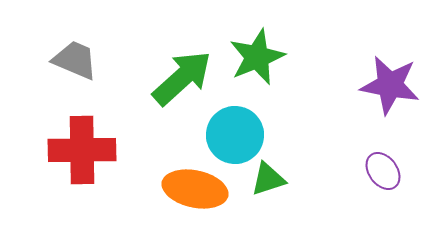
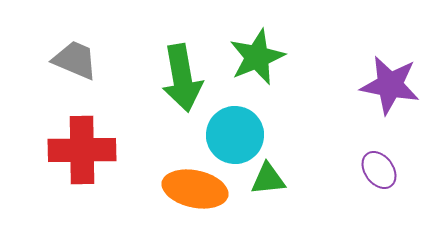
green arrow: rotated 122 degrees clockwise
purple ellipse: moved 4 px left, 1 px up
green triangle: rotated 12 degrees clockwise
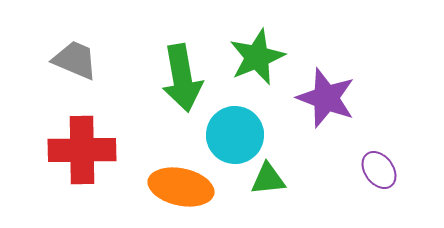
purple star: moved 64 px left, 13 px down; rotated 10 degrees clockwise
orange ellipse: moved 14 px left, 2 px up
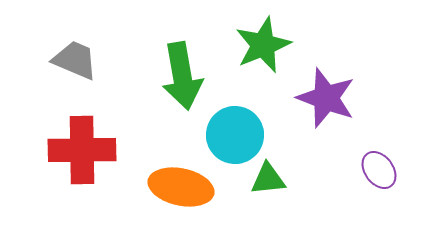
green star: moved 6 px right, 12 px up
green arrow: moved 2 px up
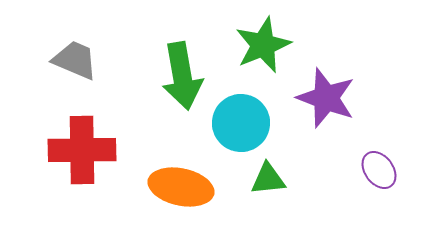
cyan circle: moved 6 px right, 12 px up
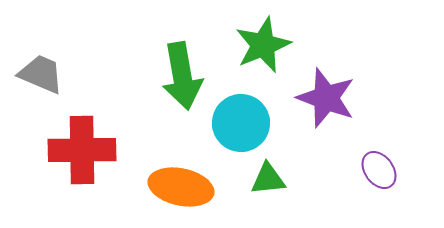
gray trapezoid: moved 34 px left, 14 px down
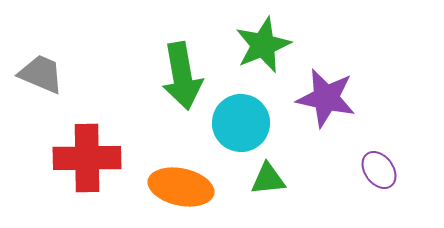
purple star: rotated 8 degrees counterclockwise
red cross: moved 5 px right, 8 px down
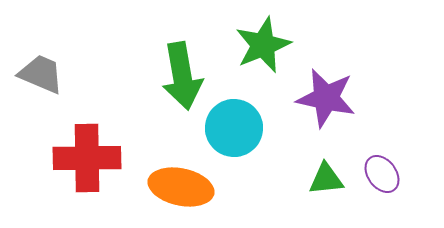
cyan circle: moved 7 px left, 5 px down
purple ellipse: moved 3 px right, 4 px down
green triangle: moved 58 px right
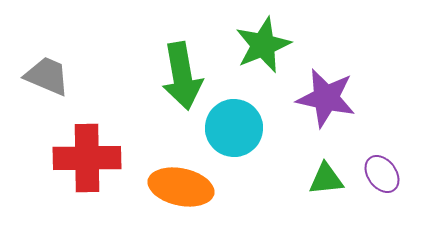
gray trapezoid: moved 6 px right, 2 px down
